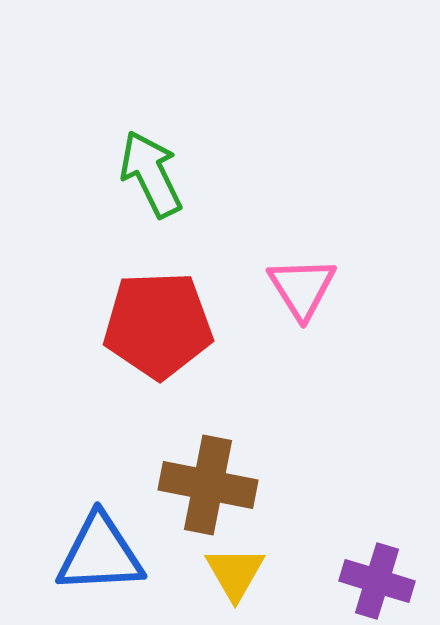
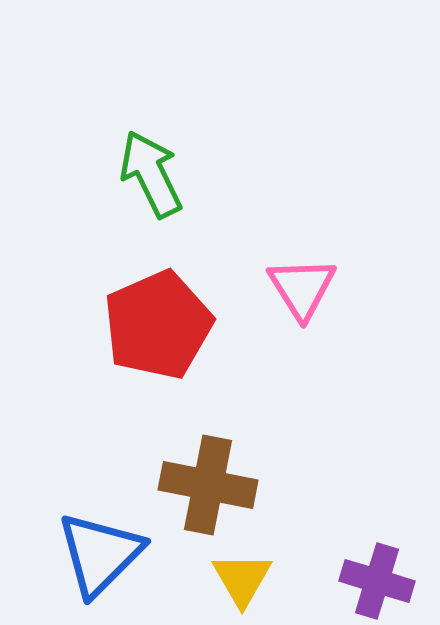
red pentagon: rotated 22 degrees counterclockwise
blue triangle: rotated 42 degrees counterclockwise
yellow triangle: moved 7 px right, 6 px down
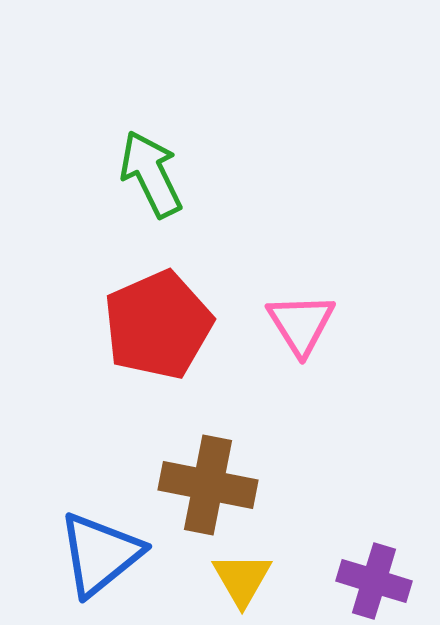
pink triangle: moved 1 px left, 36 px down
blue triangle: rotated 6 degrees clockwise
purple cross: moved 3 px left
